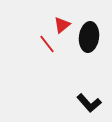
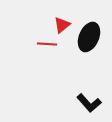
black ellipse: rotated 16 degrees clockwise
red line: rotated 48 degrees counterclockwise
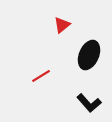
black ellipse: moved 18 px down
red line: moved 6 px left, 32 px down; rotated 36 degrees counterclockwise
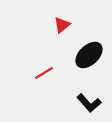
black ellipse: rotated 24 degrees clockwise
red line: moved 3 px right, 3 px up
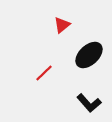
red line: rotated 12 degrees counterclockwise
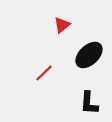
black L-shape: rotated 45 degrees clockwise
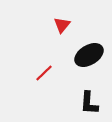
red triangle: rotated 12 degrees counterclockwise
black ellipse: rotated 12 degrees clockwise
